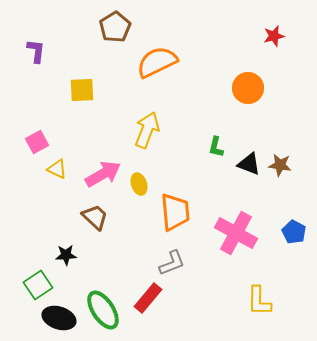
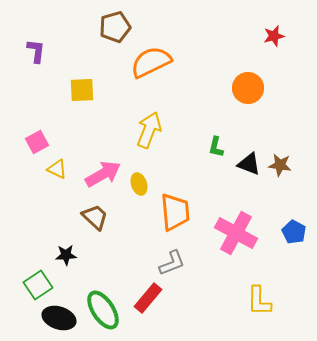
brown pentagon: rotated 16 degrees clockwise
orange semicircle: moved 6 px left
yellow arrow: moved 2 px right
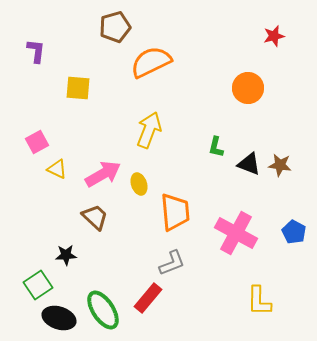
yellow square: moved 4 px left, 2 px up; rotated 8 degrees clockwise
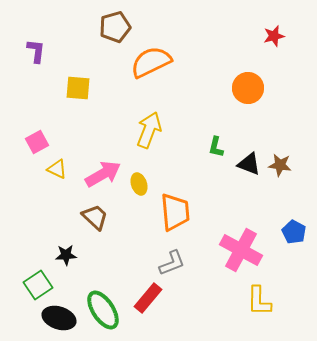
pink cross: moved 5 px right, 17 px down
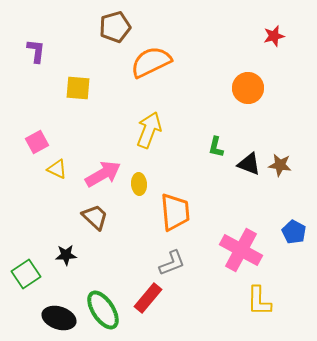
yellow ellipse: rotated 15 degrees clockwise
green square: moved 12 px left, 11 px up
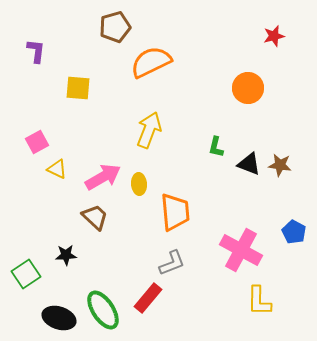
pink arrow: moved 3 px down
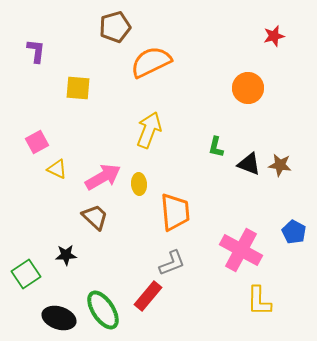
red rectangle: moved 2 px up
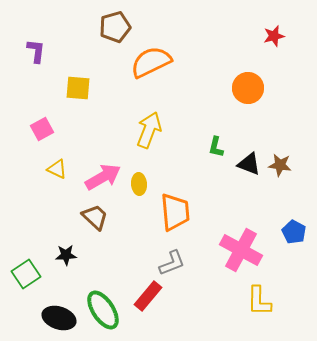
pink square: moved 5 px right, 13 px up
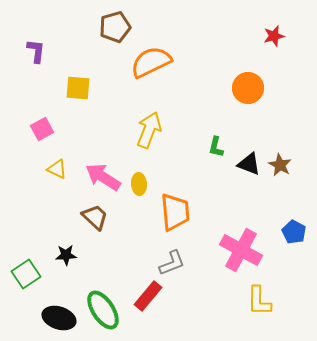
brown star: rotated 20 degrees clockwise
pink arrow: rotated 117 degrees counterclockwise
